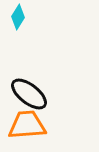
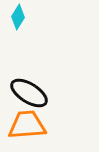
black ellipse: moved 1 px up; rotated 6 degrees counterclockwise
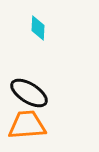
cyan diamond: moved 20 px right, 11 px down; rotated 30 degrees counterclockwise
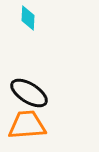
cyan diamond: moved 10 px left, 10 px up
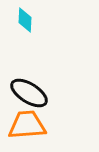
cyan diamond: moved 3 px left, 2 px down
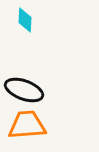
black ellipse: moved 5 px left, 3 px up; rotated 12 degrees counterclockwise
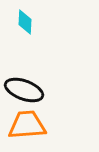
cyan diamond: moved 2 px down
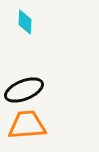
black ellipse: rotated 42 degrees counterclockwise
